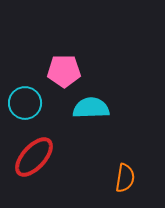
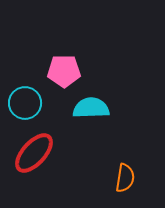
red ellipse: moved 4 px up
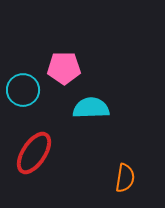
pink pentagon: moved 3 px up
cyan circle: moved 2 px left, 13 px up
red ellipse: rotated 9 degrees counterclockwise
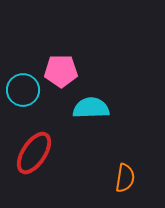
pink pentagon: moved 3 px left, 3 px down
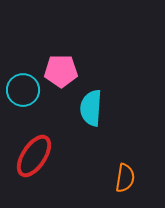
cyan semicircle: rotated 84 degrees counterclockwise
red ellipse: moved 3 px down
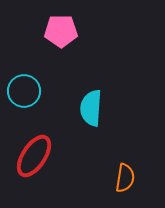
pink pentagon: moved 40 px up
cyan circle: moved 1 px right, 1 px down
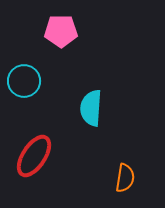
cyan circle: moved 10 px up
